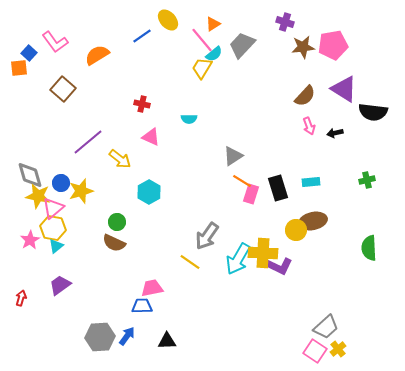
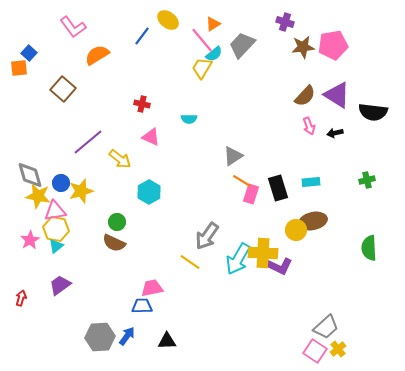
yellow ellipse at (168, 20): rotated 10 degrees counterclockwise
blue line at (142, 36): rotated 18 degrees counterclockwise
pink L-shape at (55, 42): moved 18 px right, 15 px up
purple triangle at (344, 89): moved 7 px left, 6 px down
pink triangle at (53, 208): moved 2 px right, 3 px down; rotated 30 degrees clockwise
yellow hexagon at (53, 228): moved 3 px right, 1 px down
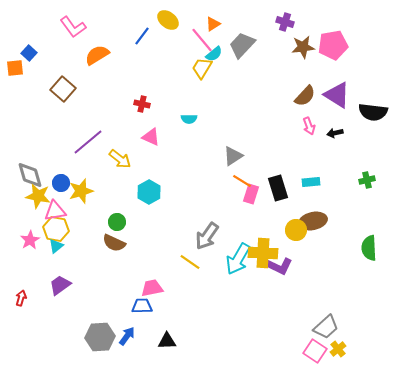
orange square at (19, 68): moved 4 px left
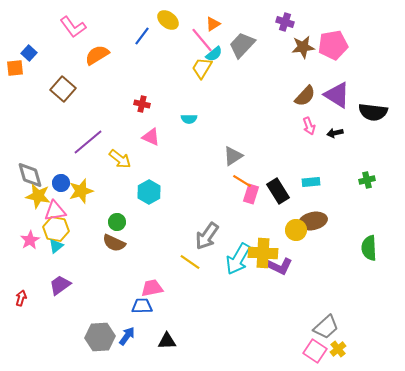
black rectangle at (278, 188): moved 3 px down; rotated 15 degrees counterclockwise
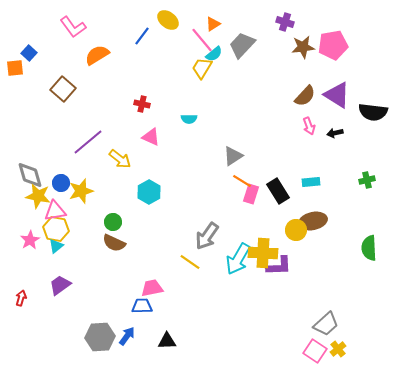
green circle at (117, 222): moved 4 px left
purple L-shape at (279, 266): rotated 28 degrees counterclockwise
gray trapezoid at (326, 327): moved 3 px up
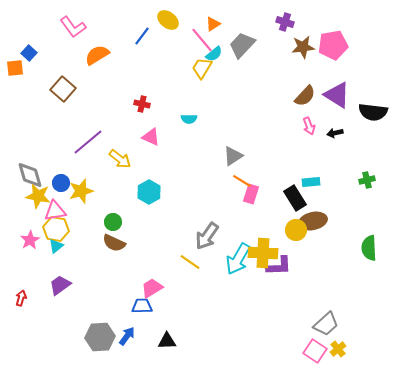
black rectangle at (278, 191): moved 17 px right, 7 px down
pink trapezoid at (152, 288): rotated 20 degrees counterclockwise
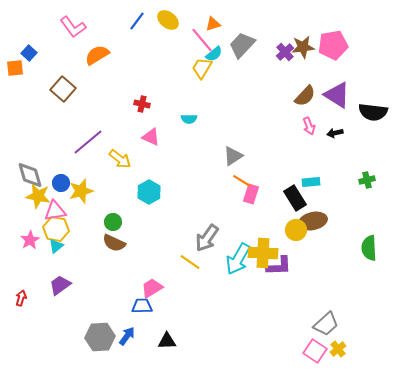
purple cross at (285, 22): moved 30 px down; rotated 30 degrees clockwise
orange triangle at (213, 24): rotated 14 degrees clockwise
blue line at (142, 36): moved 5 px left, 15 px up
gray arrow at (207, 236): moved 2 px down
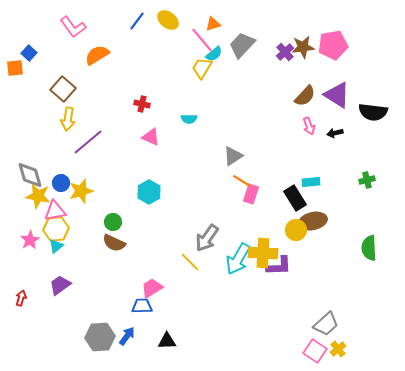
yellow arrow at (120, 159): moved 52 px left, 40 px up; rotated 60 degrees clockwise
yellow hexagon at (56, 229): rotated 15 degrees counterclockwise
yellow line at (190, 262): rotated 10 degrees clockwise
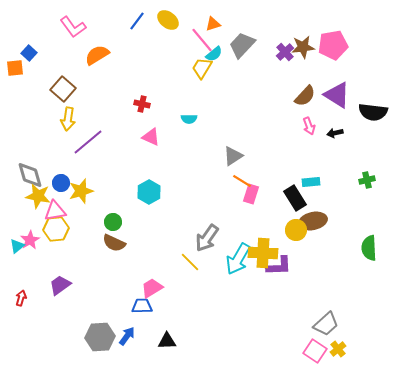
cyan triangle at (56, 246): moved 39 px left
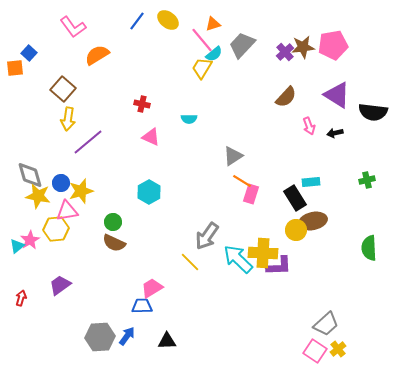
brown semicircle at (305, 96): moved 19 px left, 1 px down
pink triangle at (55, 211): moved 12 px right
gray arrow at (207, 238): moved 2 px up
cyan arrow at (238, 259): rotated 104 degrees clockwise
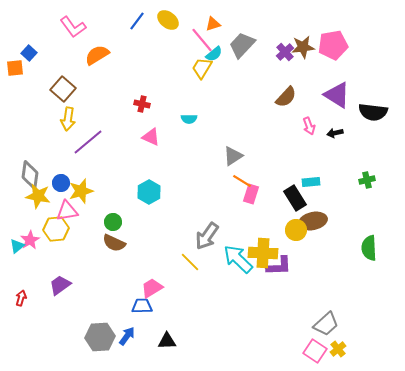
gray diamond at (30, 175): rotated 24 degrees clockwise
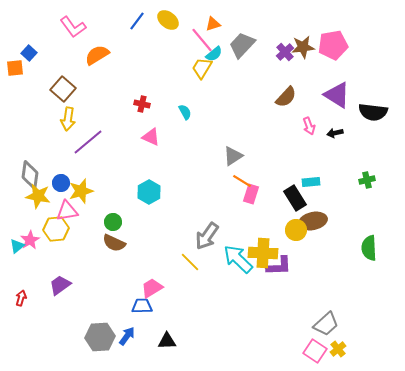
cyan semicircle at (189, 119): moved 4 px left, 7 px up; rotated 119 degrees counterclockwise
